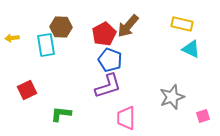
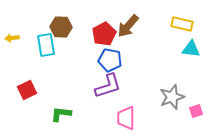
cyan triangle: rotated 18 degrees counterclockwise
blue pentagon: rotated 10 degrees counterclockwise
pink square: moved 7 px left, 5 px up
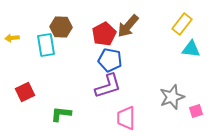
yellow rectangle: rotated 65 degrees counterclockwise
red square: moved 2 px left, 2 px down
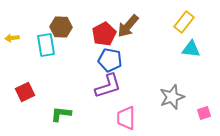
yellow rectangle: moved 2 px right, 2 px up
pink square: moved 8 px right, 2 px down
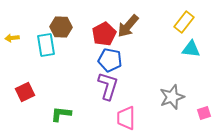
purple L-shape: rotated 56 degrees counterclockwise
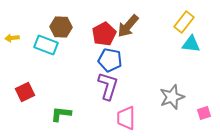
cyan rectangle: rotated 60 degrees counterclockwise
cyan triangle: moved 5 px up
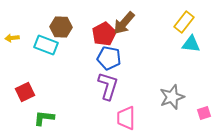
brown arrow: moved 4 px left, 3 px up
blue pentagon: moved 1 px left, 2 px up
green L-shape: moved 17 px left, 4 px down
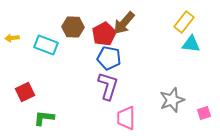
brown hexagon: moved 12 px right
gray star: moved 3 px down
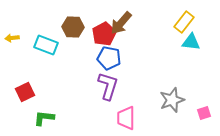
brown arrow: moved 3 px left
cyan triangle: moved 2 px up
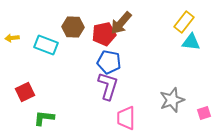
red pentagon: rotated 15 degrees clockwise
blue pentagon: moved 4 px down
